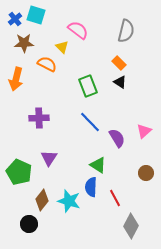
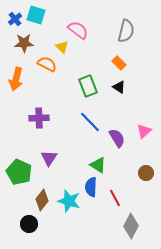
black triangle: moved 1 px left, 5 px down
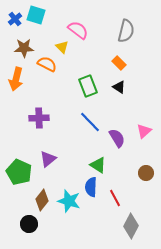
brown star: moved 5 px down
purple triangle: moved 1 px left, 1 px down; rotated 18 degrees clockwise
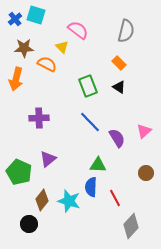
green triangle: rotated 30 degrees counterclockwise
gray diamond: rotated 15 degrees clockwise
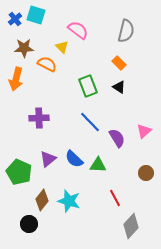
blue semicircle: moved 17 px left, 28 px up; rotated 48 degrees counterclockwise
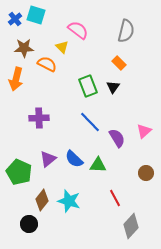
black triangle: moved 6 px left; rotated 32 degrees clockwise
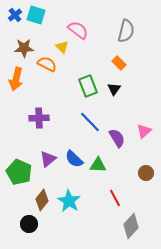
blue cross: moved 4 px up
black triangle: moved 1 px right, 2 px down
cyan star: rotated 15 degrees clockwise
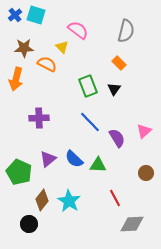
gray diamond: moved 1 px right, 2 px up; rotated 45 degrees clockwise
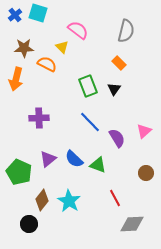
cyan square: moved 2 px right, 2 px up
green triangle: rotated 18 degrees clockwise
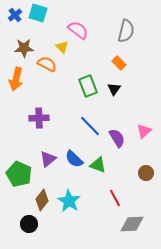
blue line: moved 4 px down
green pentagon: moved 2 px down
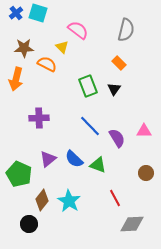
blue cross: moved 1 px right, 2 px up
gray semicircle: moved 1 px up
pink triangle: rotated 42 degrees clockwise
